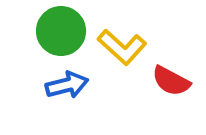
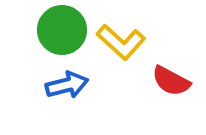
green circle: moved 1 px right, 1 px up
yellow L-shape: moved 1 px left, 5 px up
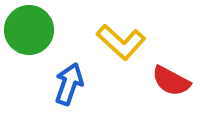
green circle: moved 33 px left
blue arrow: moved 2 px right, 1 px up; rotated 57 degrees counterclockwise
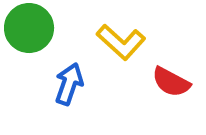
green circle: moved 2 px up
red semicircle: moved 1 px down
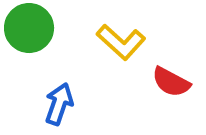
blue arrow: moved 10 px left, 20 px down
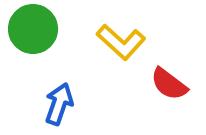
green circle: moved 4 px right, 1 px down
red semicircle: moved 2 px left, 2 px down; rotated 9 degrees clockwise
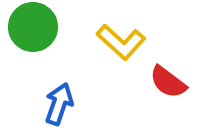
green circle: moved 2 px up
red semicircle: moved 1 px left, 2 px up
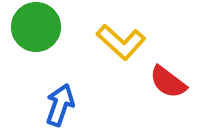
green circle: moved 3 px right
blue arrow: moved 1 px right, 1 px down
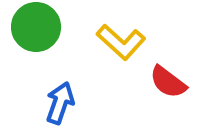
blue arrow: moved 2 px up
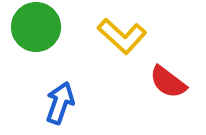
yellow L-shape: moved 1 px right, 6 px up
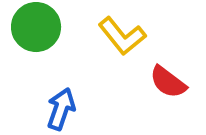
yellow L-shape: rotated 9 degrees clockwise
blue arrow: moved 1 px right, 6 px down
